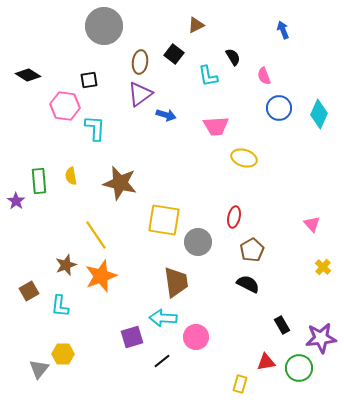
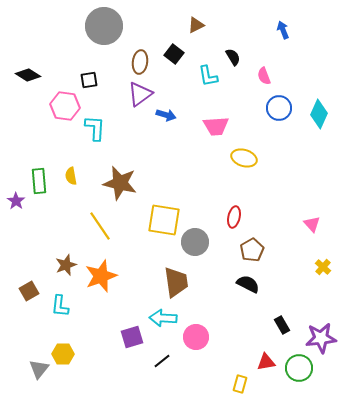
yellow line at (96, 235): moved 4 px right, 9 px up
gray circle at (198, 242): moved 3 px left
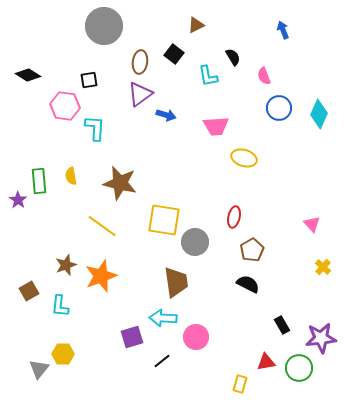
purple star at (16, 201): moved 2 px right, 1 px up
yellow line at (100, 226): moved 2 px right; rotated 20 degrees counterclockwise
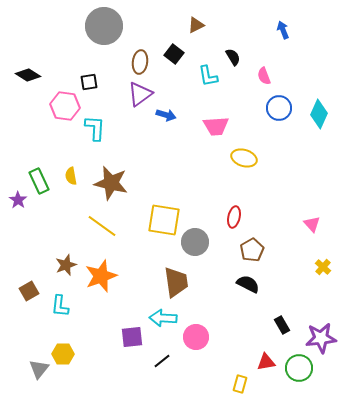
black square at (89, 80): moved 2 px down
green rectangle at (39, 181): rotated 20 degrees counterclockwise
brown star at (120, 183): moved 9 px left
purple square at (132, 337): rotated 10 degrees clockwise
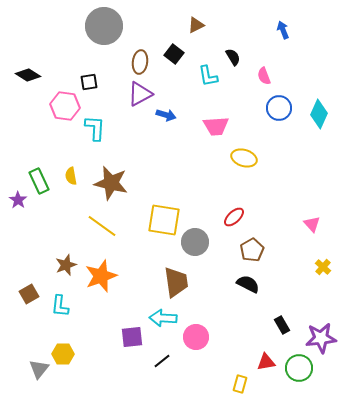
purple triangle at (140, 94): rotated 8 degrees clockwise
red ellipse at (234, 217): rotated 35 degrees clockwise
brown square at (29, 291): moved 3 px down
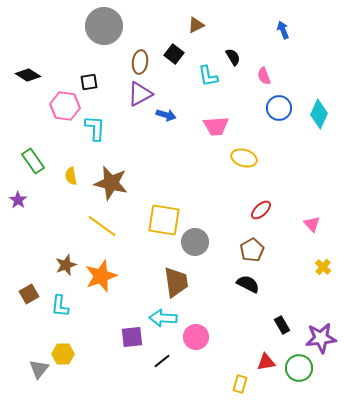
green rectangle at (39, 181): moved 6 px left, 20 px up; rotated 10 degrees counterclockwise
red ellipse at (234, 217): moved 27 px right, 7 px up
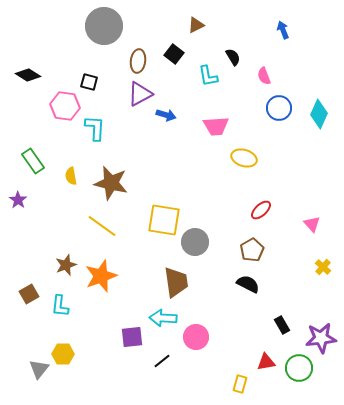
brown ellipse at (140, 62): moved 2 px left, 1 px up
black square at (89, 82): rotated 24 degrees clockwise
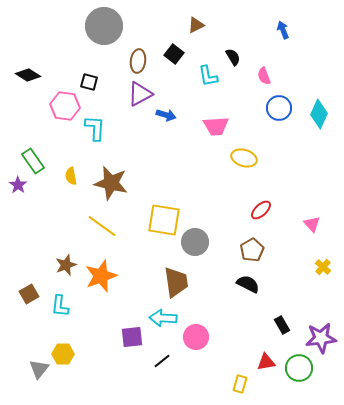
purple star at (18, 200): moved 15 px up
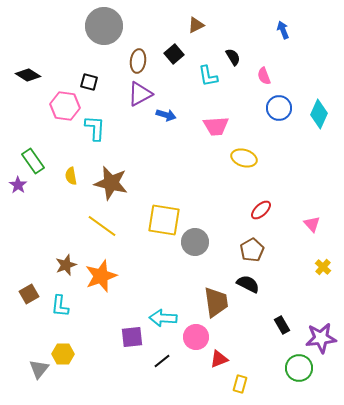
black square at (174, 54): rotated 12 degrees clockwise
brown trapezoid at (176, 282): moved 40 px right, 20 px down
red triangle at (266, 362): moved 47 px left, 3 px up; rotated 12 degrees counterclockwise
